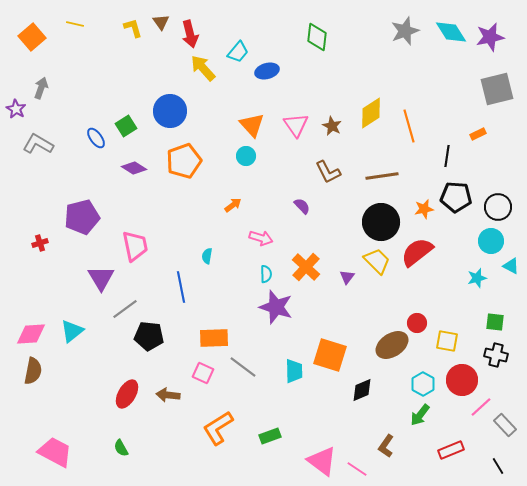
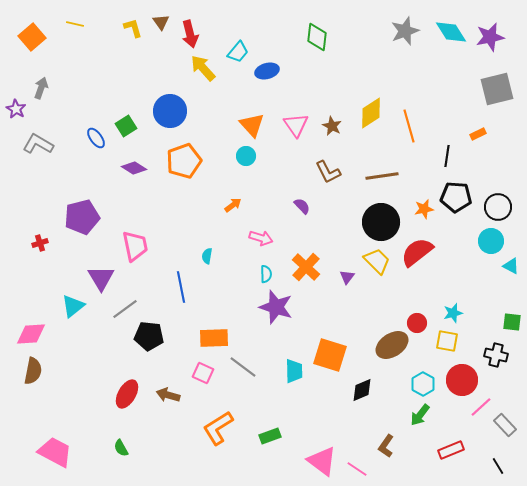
cyan star at (477, 278): moved 24 px left, 35 px down
green square at (495, 322): moved 17 px right
cyan triangle at (72, 331): moved 1 px right, 25 px up
brown arrow at (168, 395): rotated 10 degrees clockwise
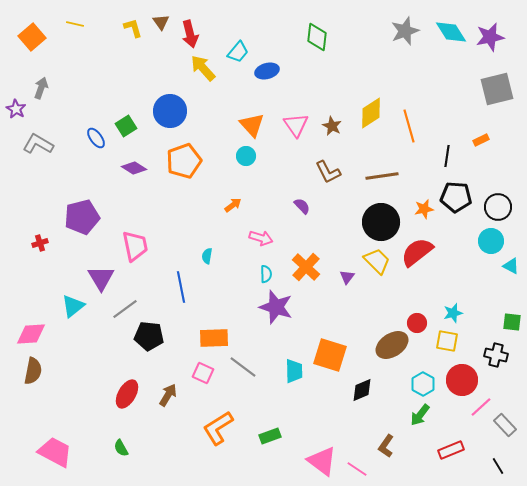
orange rectangle at (478, 134): moved 3 px right, 6 px down
brown arrow at (168, 395): rotated 105 degrees clockwise
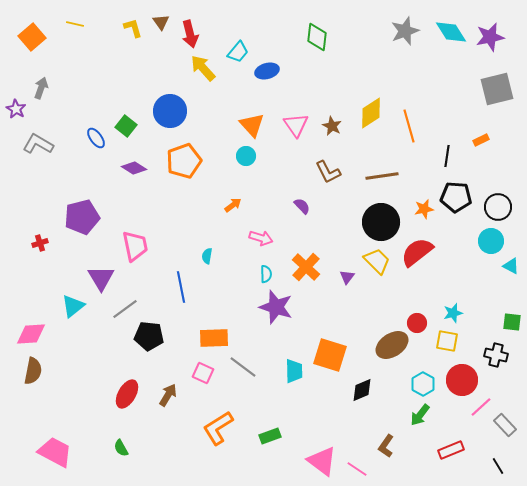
green square at (126, 126): rotated 20 degrees counterclockwise
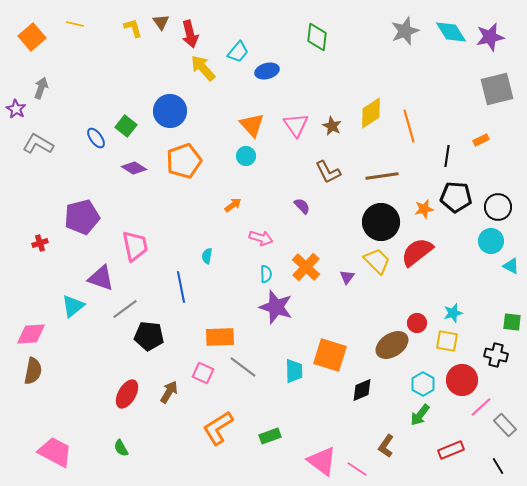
purple triangle at (101, 278): rotated 40 degrees counterclockwise
orange rectangle at (214, 338): moved 6 px right, 1 px up
brown arrow at (168, 395): moved 1 px right, 3 px up
